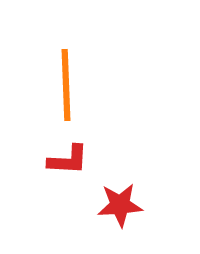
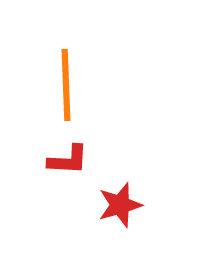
red star: rotated 12 degrees counterclockwise
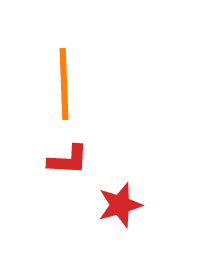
orange line: moved 2 px left, 1 px up
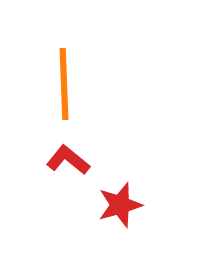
red L-shape: rotated 144 degrees counterclockwise
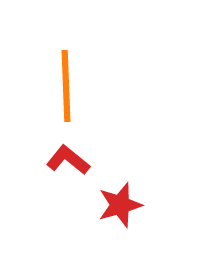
orange line: moved 2 px right, 2 px down
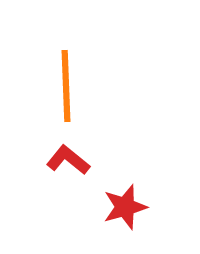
red star: moved 5 px right, 2 px down
